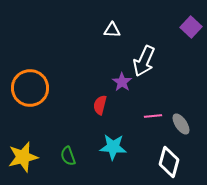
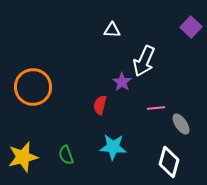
orange circle: moved 3 px right, 1 px up
pink line: moved 3 px right, 8 px up
green semicircle: moved 2 px left, 1 px up
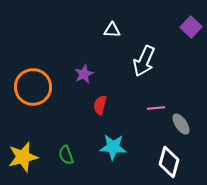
purple star: moved 38 px left, 8 px up; rotated 12 degrees clockwise
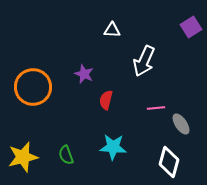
purple square: rotated 15 degrees clockwise
purple star: rotated 24 degrees counterclockwise
red semicircle: moved 6 px right, 5 px up
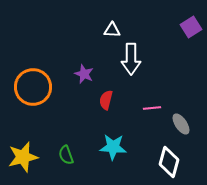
white arrow: moved 13 px left, 2 px up; rotated 24 degrees counterclockwise
pink line: moved 4 px left
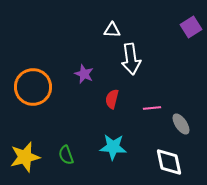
white arrow: rotated 8 degrees counterclockwise
red semicircle: moved 6 px right, 1 px up
yellow star: moved 2 px right
white diamond: rotated 28 degrees counterclockwise
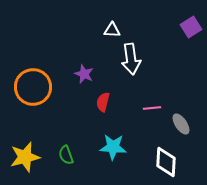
red semicircle: moved 9 px left, 3 px down
white diamond: moved 3 px left; rotated 16 degrees clockwise
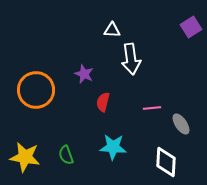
orange circle: moved 3 px right, 3 px down
yellow star: rotated 24 degrees clockwise
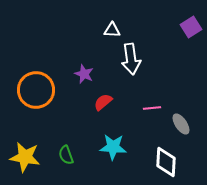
red semicircle: rotated 36 degrees clockwise
